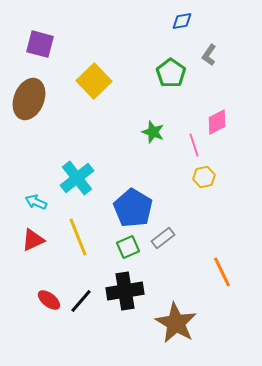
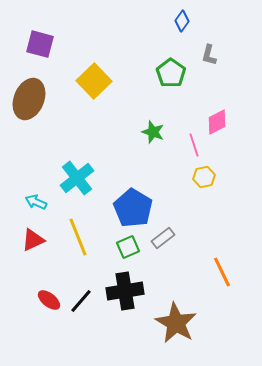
blue diamond: rotated 45 degrees counterclockwise
gray L-shape: rotated 20 degrees counterclockwise
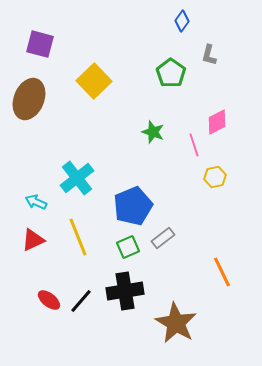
yellow hexagon: moved 11 px right
blue pentagon: moved 2 px up; rotated 18 degrees clockwise
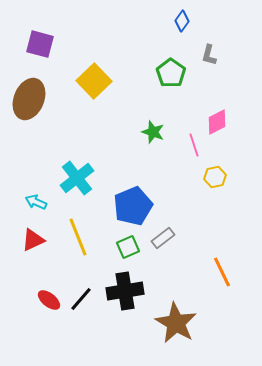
black line: moved 2 px up
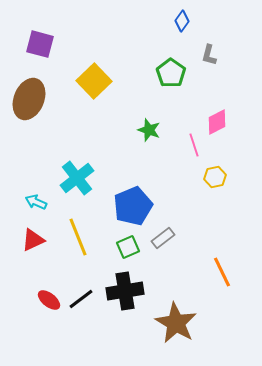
green star: moved 4 px left, 2 px up
black line: rotated 12 degrees clockwise
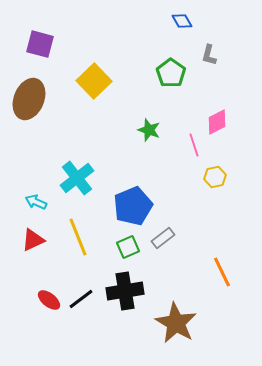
blue diamond: rotated 65 degrees counterclockwise
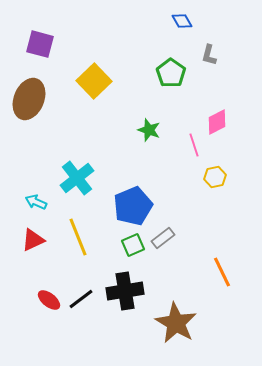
green square: moved 5 px right, 2 px up
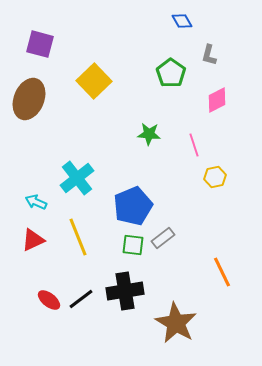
pink diamond: moved 22 px up
green star: moved 4 px down; rotated 15 degrees counterclockwise
green square: rotated 30 degrees clockwise
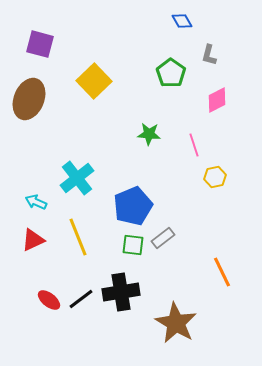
black cross: moved 4 px left, 1 px down
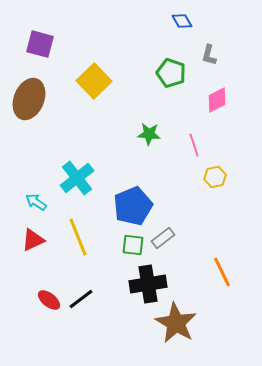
green pentagon: rotated 16 degrees counterclockwise
cyan arrow: rotated 10 degrees clockwise
black cross: moved 27 px right, 8 px up
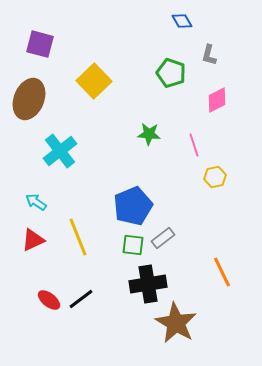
cyan cross: moved 17 px left, 27 px up
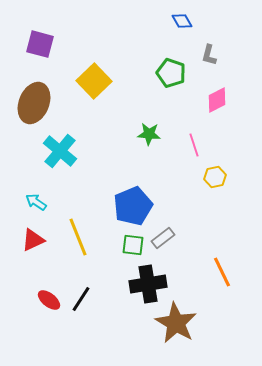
brown ellipse: moved 5 px right, 4 px down
cyan cross: rotated 12 degrees counterclockwise
black line: rotated 20 degrees counterclockwise
